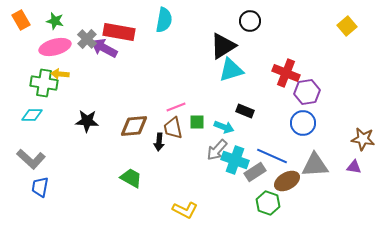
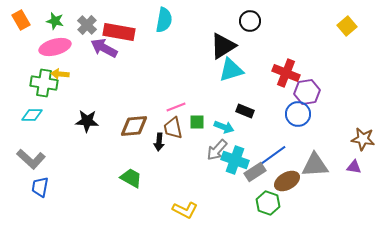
gray cross: moved 14 px up
blue circle: moved 5 px left, 9 px up
blue line: rotated 60 degrees counterclockwise
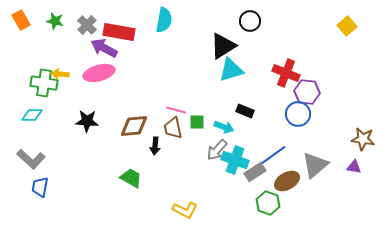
pink ellipse: moved 44 px right, 26 px down
purple hexagon: rotated 15 degrees clockwise
pink line: moved 3 px down; rotated 36 degrees clockwise
black arrow: moved 4 px left, 4 px down
gray triangle: rotated 36 degrees counterclockwise
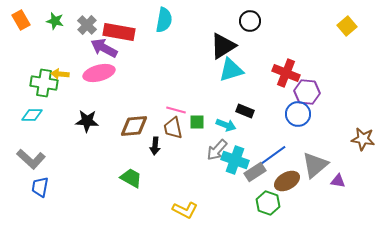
cyan arrow: moved 2 px right, 2 px up
purple triangle: moved 16 px left, 14 px down
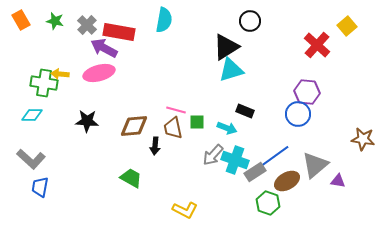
black triangle: moved 3 px right, 1 px down
red cross: moved 31 px right, 28 px up; rotated 20 degrees clockwise
cyan arrow: moved 1 px right, 3 px down
gray arrow: moved 4 px left, 5 px down
blue line: moved 3 px right
